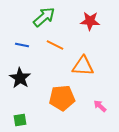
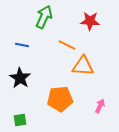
green arrow: rotated 25 degrees counterclockwise
orange line: moved 12 px right
orange pentagon: moved 2 px left, 1 px down
pink arrow: rotated 72 degrees clockwise
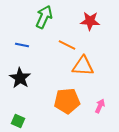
orange pentagon: moved 7 px right, 2 px down
green square: moved 2 px left, 1 px down; rotated 32 degrees clockwise
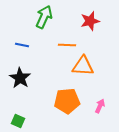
red star: rotated 18 degrees counterclockwise
orange line: rotated 24 degrees counterclockwise
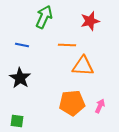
orange pentagon: moved 5 px right, 2 px down
green square: moved 1 px left; rotated 16 degrees counterclockwise
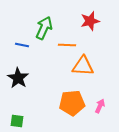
green arrow: moved 11 px down
black star: moved 2 px left
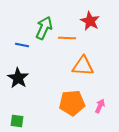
red star: rotated 30 degrees counterclockwise
orange line: moved 7 px up
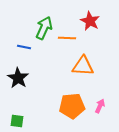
blue line: moved 2 px right, 2 px down
orange pentagon: moved 3 px down
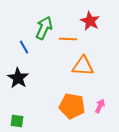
orange line: moved 1 px right, 1 px down
blue line: rotated 48 degrees clockwise
orange pentagon: rotated 15 degrees clockwise
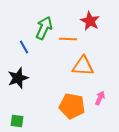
black star: rotated 20 degrees clockwise
pink arrow: moved 8 px up
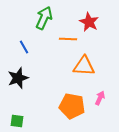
red star: moved 1 px left, 1 px down
green arrow: moved 10 px up
orange triangle: moved 1 px right
